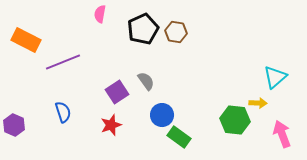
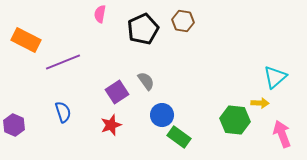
brown hexagon: moved 7 px right, 11 px up
yellow arrow: moved 2 px right
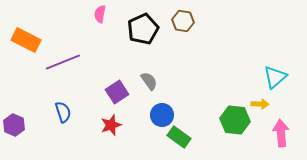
gray semicircle: moved 3 px right
yellow arrow: moved 1 px down
pink arrow: moved 1 px left, 1 px up; rotated 16 degrees clockwise
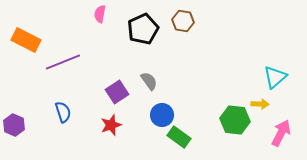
pink arrow: rotated 32 degrees clockwise
